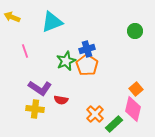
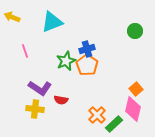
orange cross: moved 2 px right, 1 px down
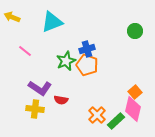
pink line: rotated 32 degrees counterclockwise
orange pentagon: rotated 15 degrees counterclockwise
orange square: moved 1 px left, 3 px down
green rectangle: moved 2 px right, 3 px up
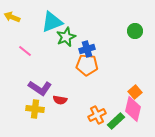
green star: moved 24 px up
orange pentagon: rotated 15 degrees counterclockwise
red semicircle: moved 1 px left
orange cross: rotated 18 degrees clockwise
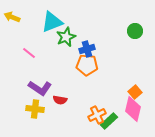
pink line: moved 4 px right, 2 px down
green rectangle: moved 7 px left
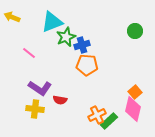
blue cross: moved 5 px left, 4 px up
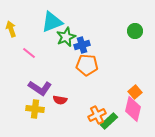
yellow arrow: moved 1 px left, 12 px down; rotated 49 degrees clockwise
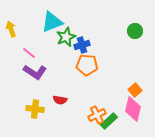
purple L-shape: moved 5 px left, 16 px up
orange square: moved 2 px up
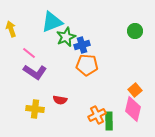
green rectangle: rotated 48 degrees counterclockwise
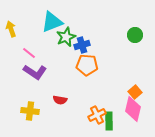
green circle: moved 4 px down
orange square: moved 2 px down
yellow cross: moved 5 px left, 2 px down
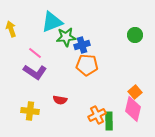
green star: rotated 18 degrees clockwise
pink line: moved 6 px right
